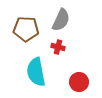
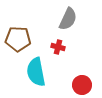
gray semicircle: moved 7 px right, 1 px up
brown pentagon: moved 8 px left, 10 px down
red circle: moved 3 px right, 3 px down
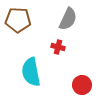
brown pentagon: moved 19 px up
cyan semicircle: moved 5 px left
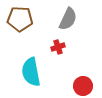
brown pentagon: moved 2 px right, 1 px up
red cross: rotated 32 degrees counterclockwise
red circle: moved 1 px right, 1 px down
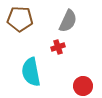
gray semicircle: moved 2 px down
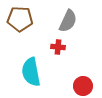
red cross: rotated 24 degrees clockwise
